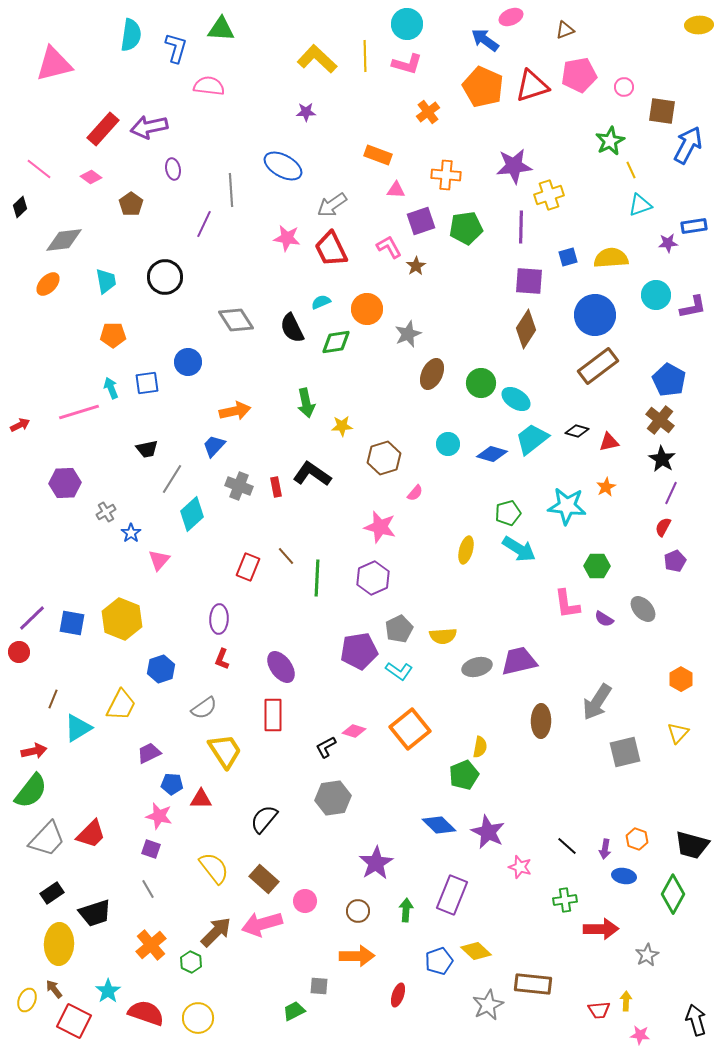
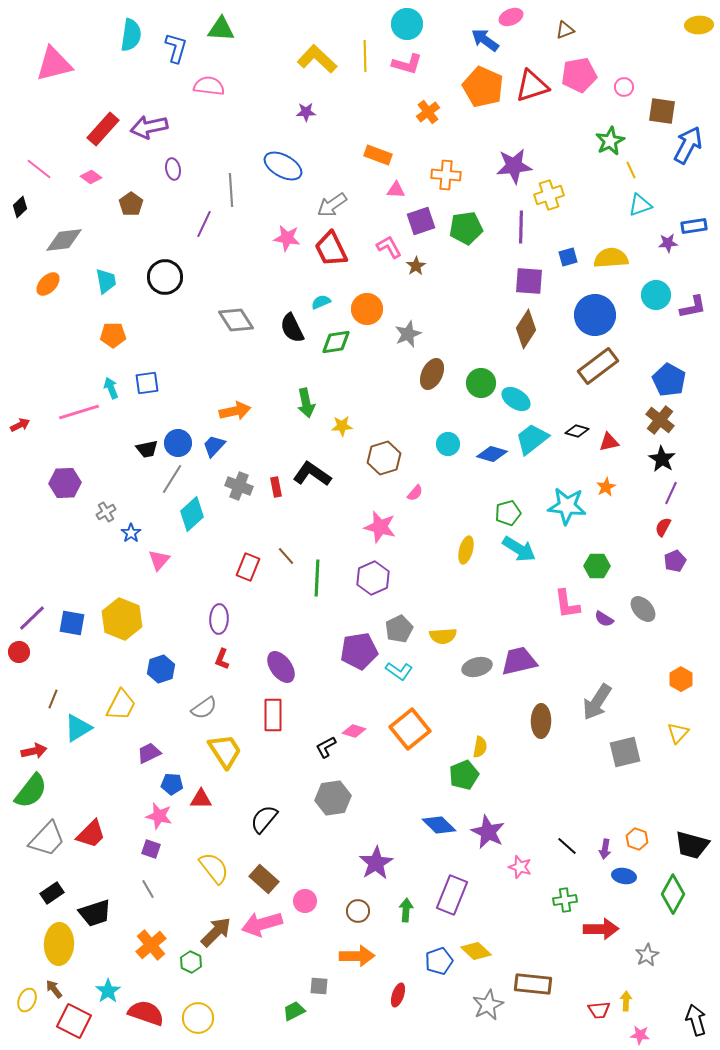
blue circle at (188, 362): moved 10 px left, 81 px down
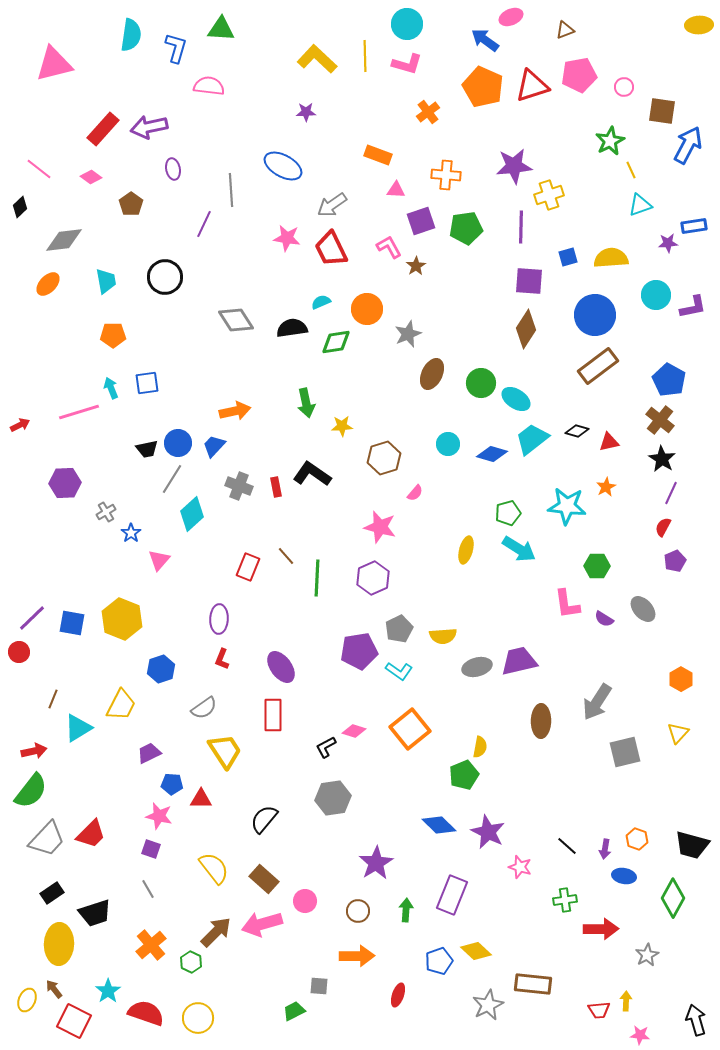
black semicircle at (292, 328): rotated 108 degrees clockwise
green diamond at (673, 894): moved 4 px down
